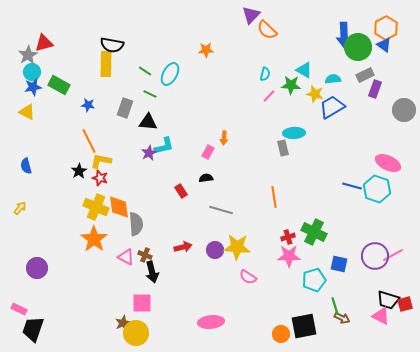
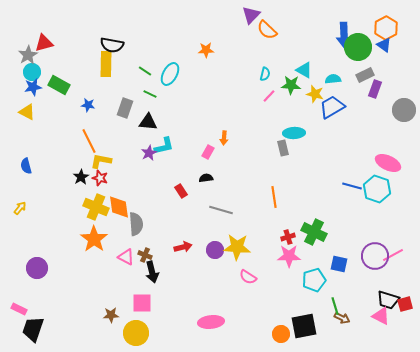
black star at (79, 171): moved 2 px right, 6 px down
brown star at (123, 323): moved 12 px left, 8 px up; rotated 21 degrees clockwise
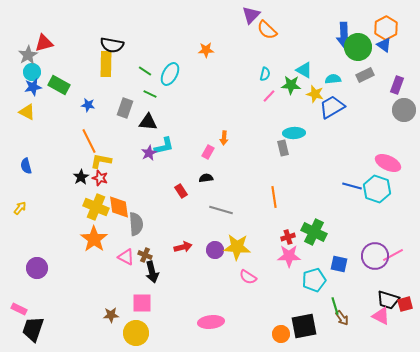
purple rectangle at (375, 89): moved 22 px right, 4 px up
brown arrow at (342, 318): rotated 28 degrees clockwise
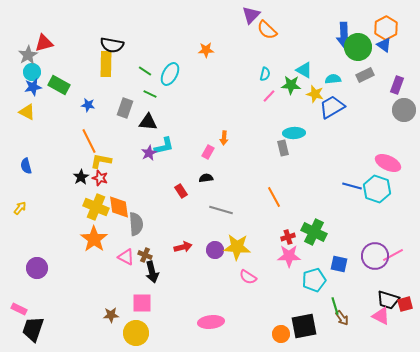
orange line at (274, 197): rotated 20 degrees counterclockwise
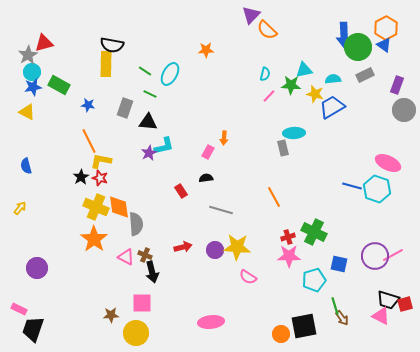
cyan triangle at (304, 70): rotated 42 degrees counterclockwise
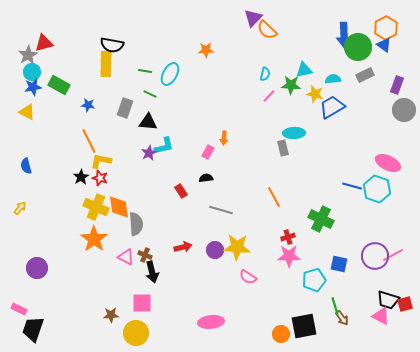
purple triangle at (251, 15): moved 2 px right, 3 px down
green line at (145, 71): rotated 24 degrees counterclockwise
green cross at (314, 232): moved 7 px right, 13 px up
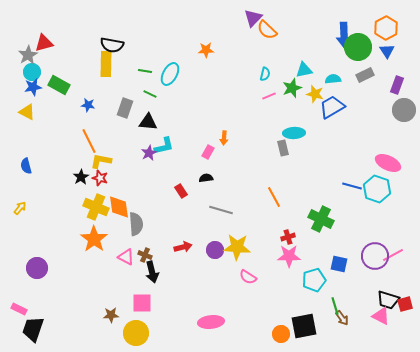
blue triangle at (384, 45): moved 3 px right, 6 px down; rotated 21 degrees clockwise
green star at (291, 85): moved 1 px right, 3 px down; rotated 24 degrees counterclockwise
pink line at (269, 96): rotated 24 degrees clockwise
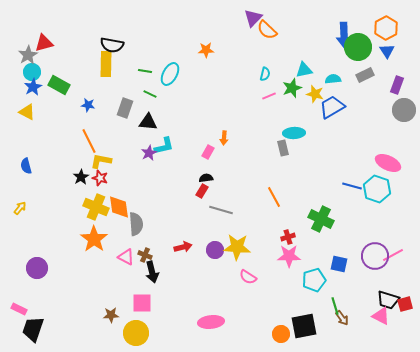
blue star at (33, 87): rotated 18 degrees counterclockwise
red rectangle at (181, 191): moved 21 px right; rotated 64 degrees clockwise
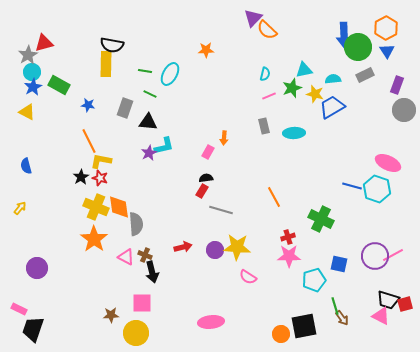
gray rectangle at (283, 148): moved 19 px left, 22 px up
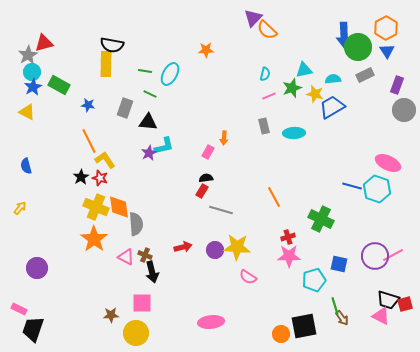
yellow L-shape at (101, 161): moved 4 px right, 1 px up; rotated 45 degrees clockwise
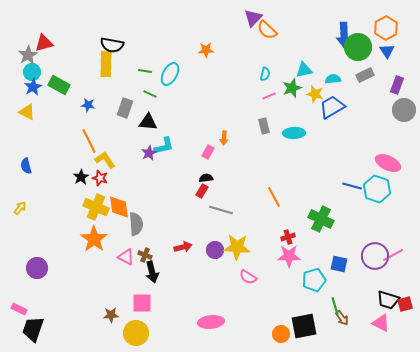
pink triangle at (381, 316): moved 7 px down
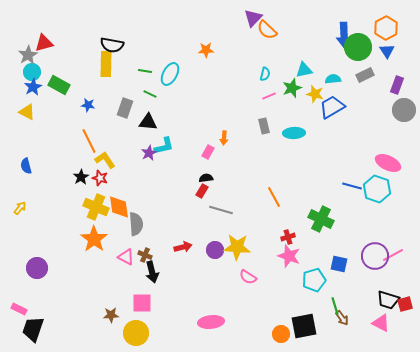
pink star at (289, 256): rotated 20 degrees clockwise
